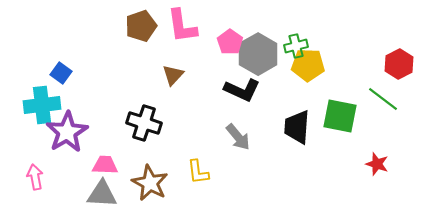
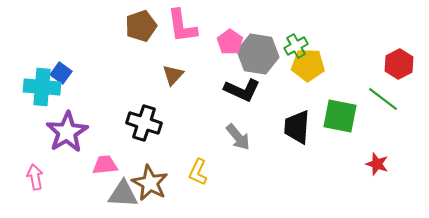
green cross: rotated 15 degrees counterclockwise
gray hexagon: rotated 21 degrees counterclockwise
cyan cross: moved 18 px up; rotated 12 degrees clockwise
pink trapezoid: rotated 8 degrees counterclockwise
yellow L-shape: rotated 32 degrees clockwise
gray triangle: moved 21 px right
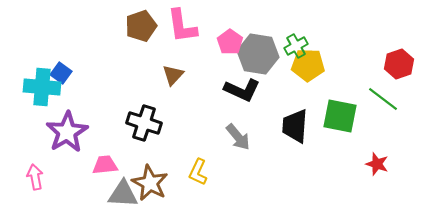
red hexagon: rotated 8 degrees clockwise
black trapezoid: moved 2 px left, 1 px up
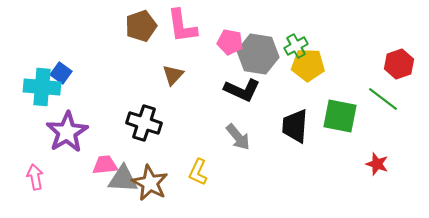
pink pentagon: rotated 25 degrees counterclockwise
gray triangle: moved 15 px up
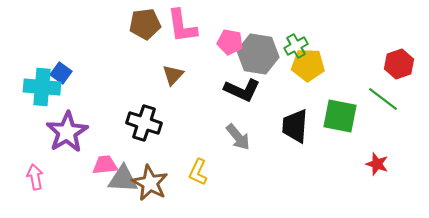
brown pentagon: moved 4 px right, 2 px up; rotated 12 degrees clockwise
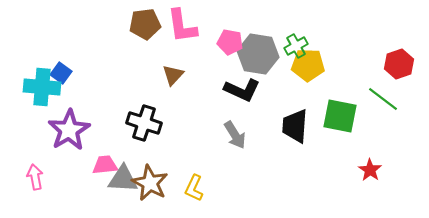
purple star: moved 2 px right, 2 px up
gray arrow: moved 3 px left, 2 px up; rotated 8 degrees clockwise
red star: moved 7 px left, 6 px down; rotated 15 degrees clockwise
yellow L-shape: moved 4 px left, 16 px down
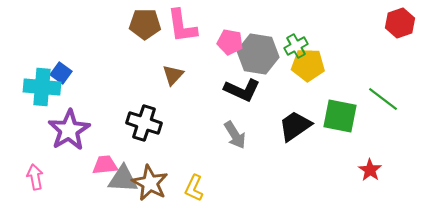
brown pentagon: rotated 8 degrees clockwise
red hexagon: moved 1 px right, 41 px up
black trapezoid: rotated 51 degrees clockwise
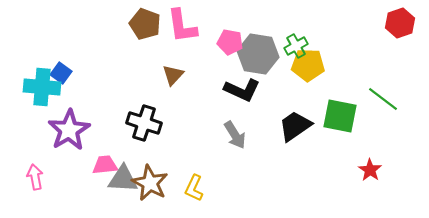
brown pentagon: rotated 20 degrees clockwise
